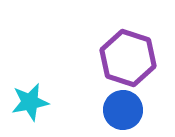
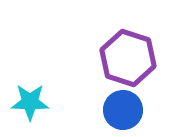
cyan star: rotated 12 degrees clockwise
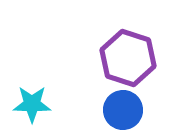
cyan star: moved 2 px right, 2 px down
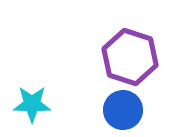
purple hexagon: moved 2 px right, 1 px up
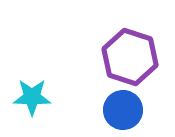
cyan star: moved 7 px up
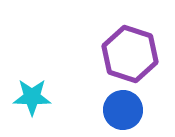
purple hexagon: moved 3 px up
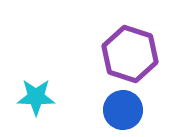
cyan star: moved 4 px right
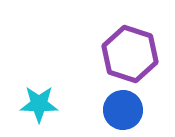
cyan star: moved 3 px right, 7 px down
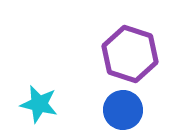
cyan star: rotated 12 degrees clockwise
